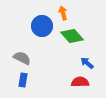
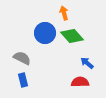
orange arrow: moved 1 px right
blue circle: moved 3 px right, 7 px down
blue rectangle: rotated 24 degrees counterclockwise
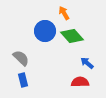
orange arrow: rotated 16 degrees counterclockwise
blue circle: moved 2 px up
gray semicircle: moved 1 px left; rotated 18 degrees clockwise
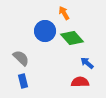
green diamond: moved 2 px down
blue rectangle: moved 1 px down
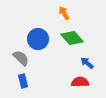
blue circle: moved 7 px left, 8 px down
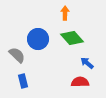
orange arrow: moved 1 px right; rotated 32 degrees clockwise
gray semicircle: moved 4 px left, 3 px up
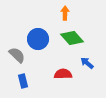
red semicircle: moved 17 px left, 8 px up
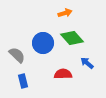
orange arrow: rotated 72 degrees clockwise
blue circle: moved 5 px right, 4 px down
